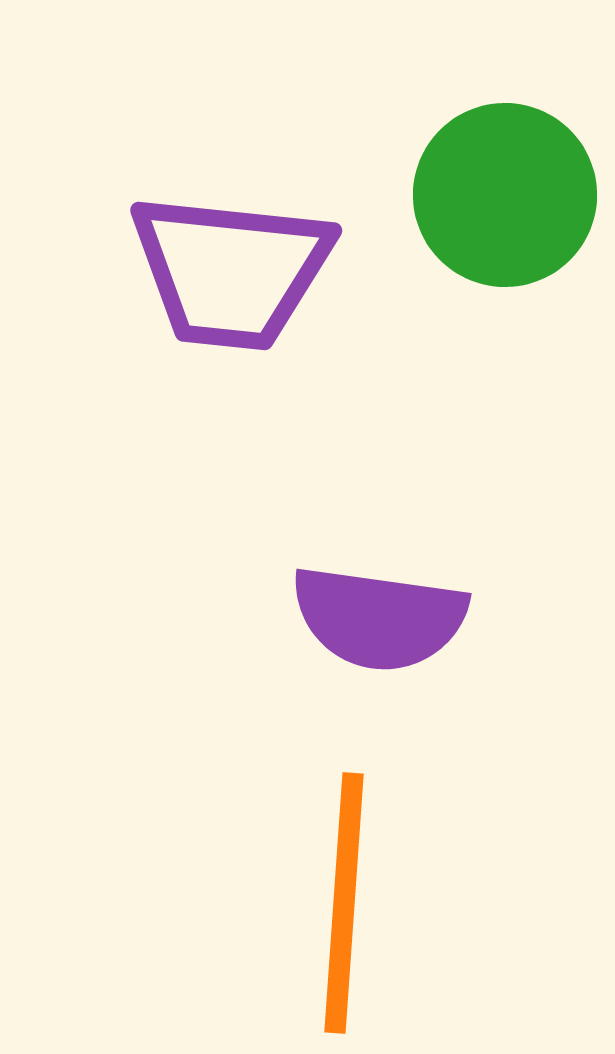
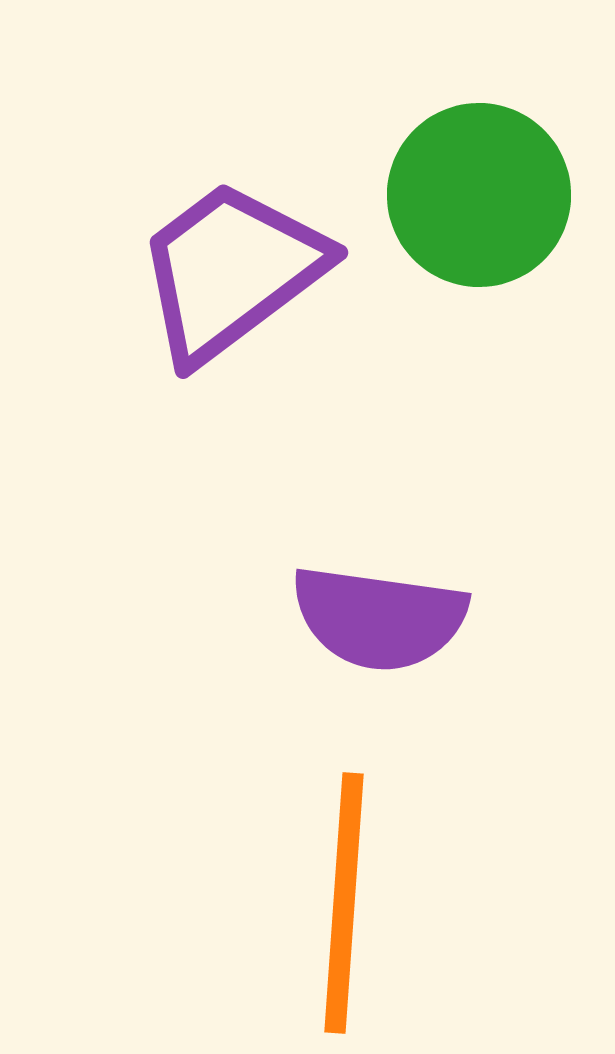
green circle: moved 26 px left
purple trapezoid: rotated 137 degrees clockwise
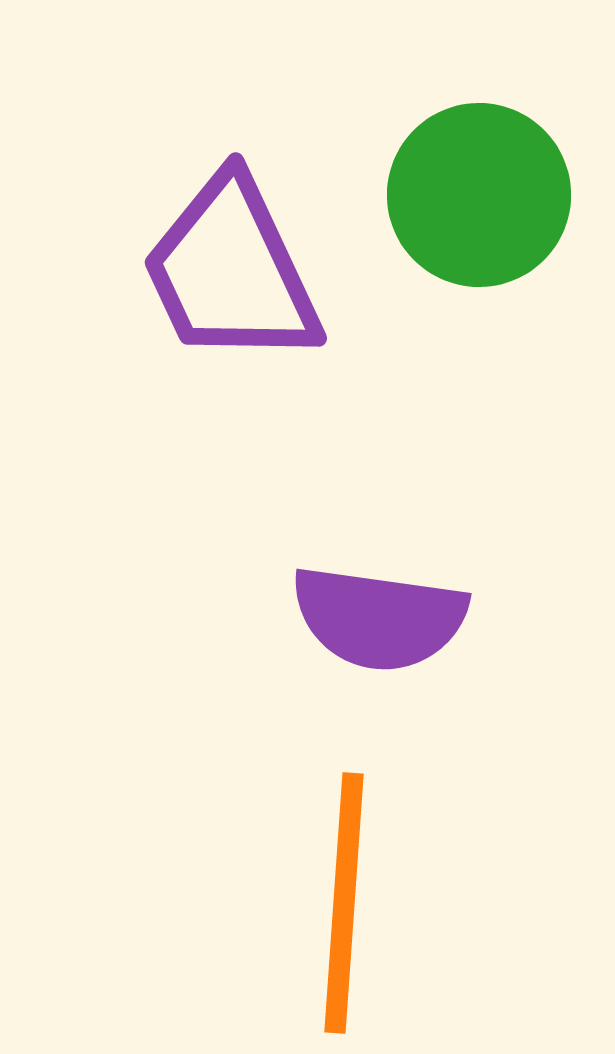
purple trapezoid: rotated 78 degrees counterclockwise
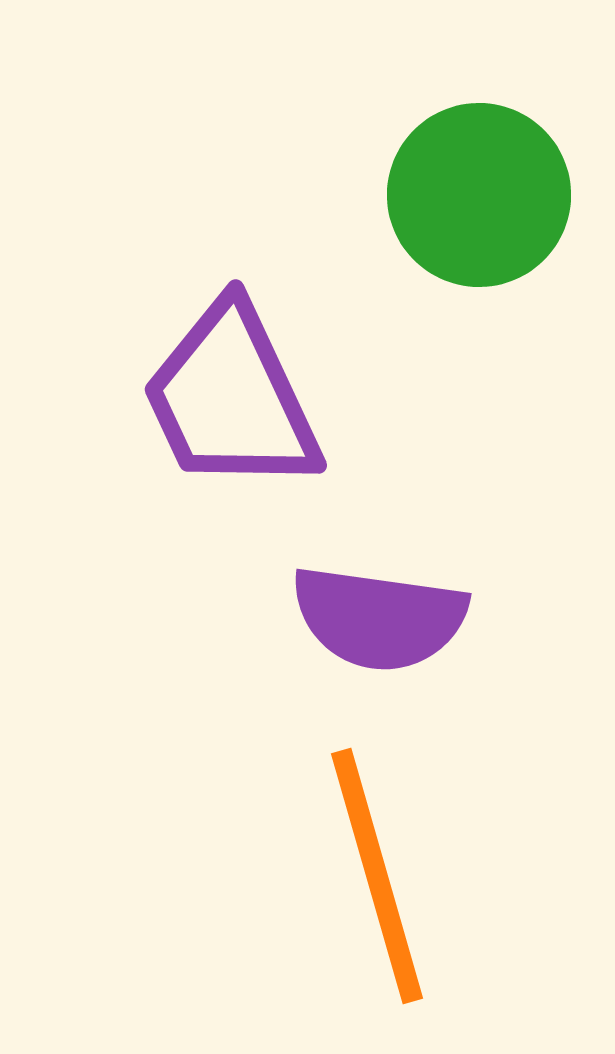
purple trapezoid: moved 127 px down
orange line: moved 33 px right, 27 px up; rotated 20 degrees counterclockwise
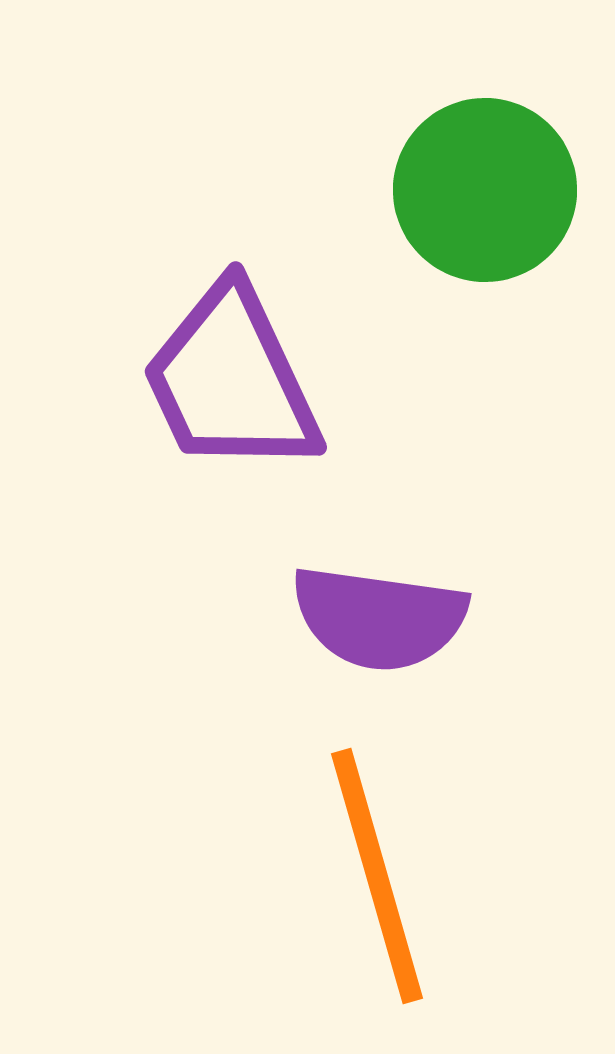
green circle: moved 6 px right, 5 px up
purple trapezoid: moved 18 px up
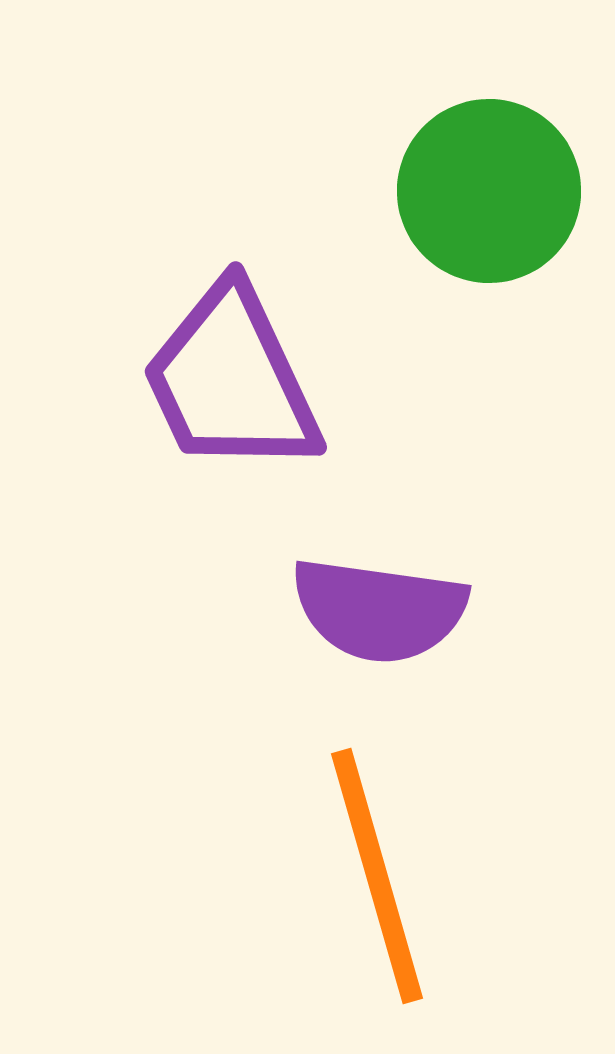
green circle: moved 4 px right, 1 px down
purple semicircle: moved 8 px up
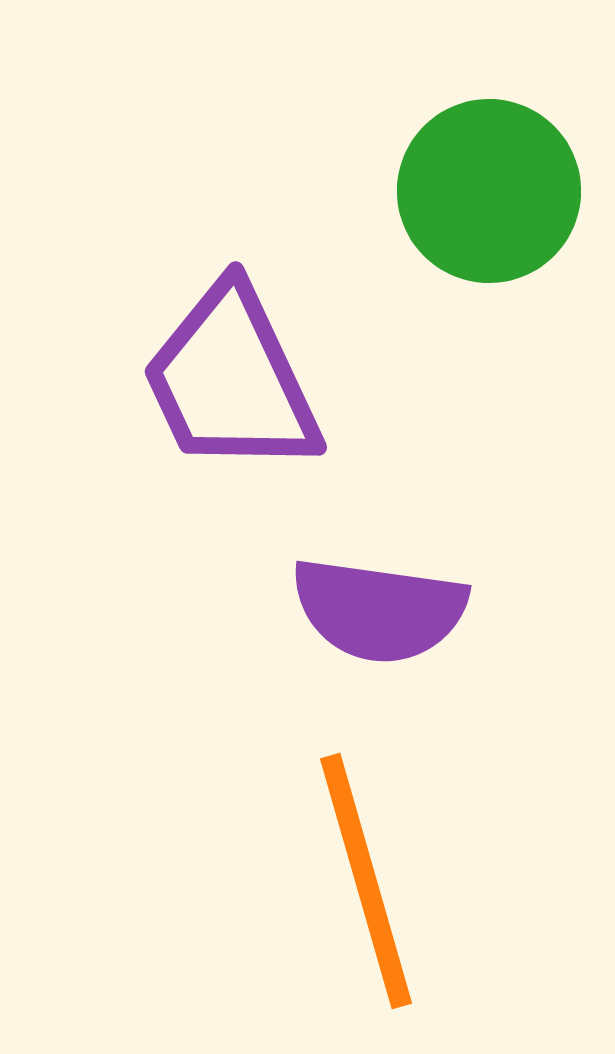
orange line: moved 11 px left, 5 px down
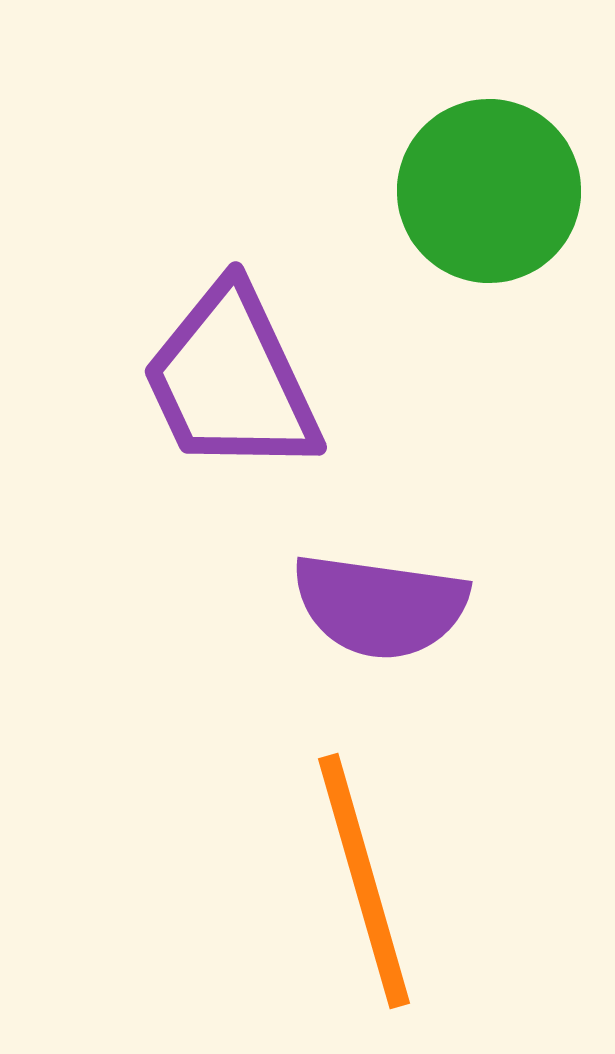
purple semicircle: moved 1 px right, 4 px up
orange line: moved 2 px left
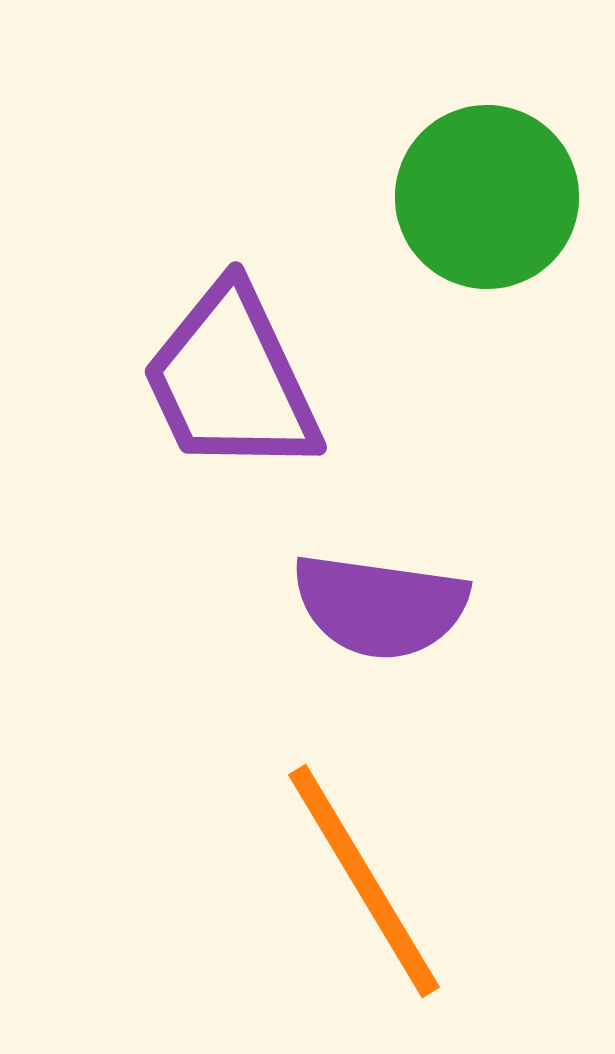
green circle: moved 2 px left, 6 px down
orange line: rotated 15 degrees counterclockwise
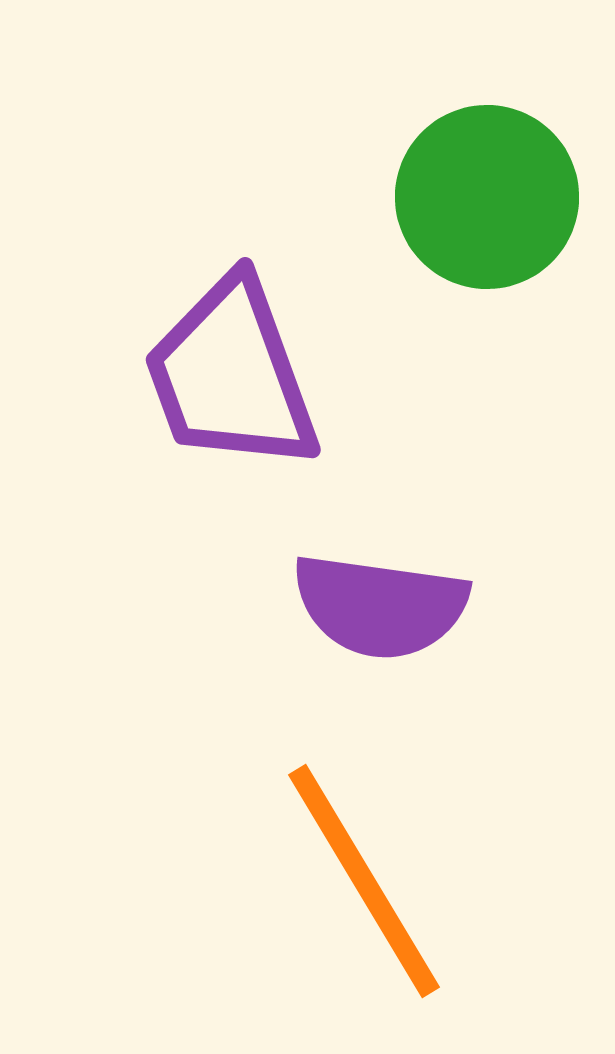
purple trapezoid: moved 5 px up; rotated 5 degrees clockwise
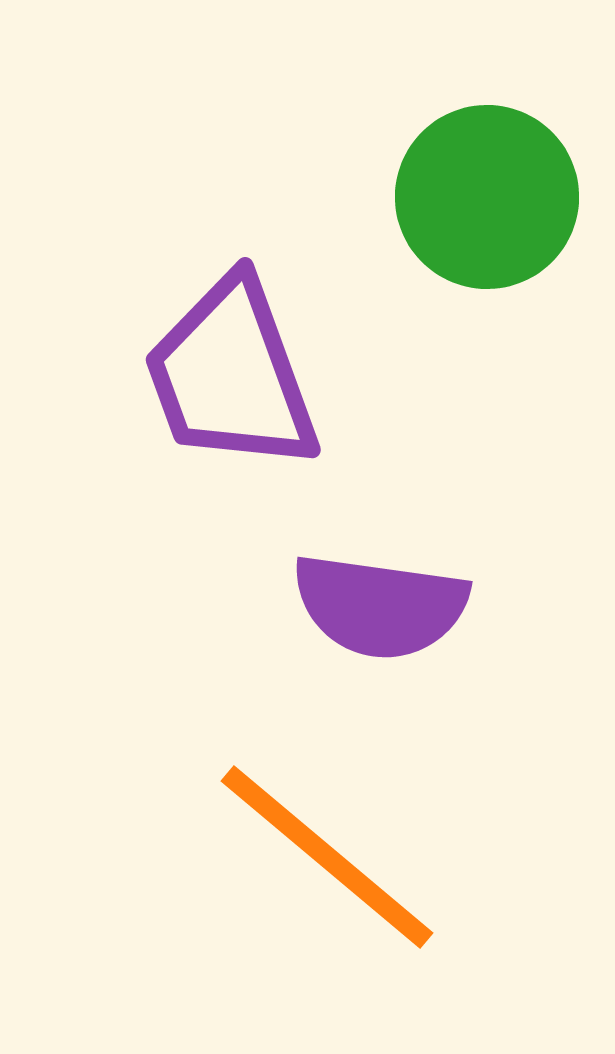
orange line: moved 37 px left, 24 px up; rotated 19 degrees counterclockwise
